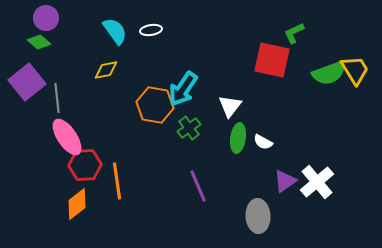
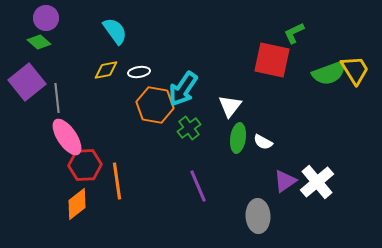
white ellipse: moved 12 px left, 42 px down
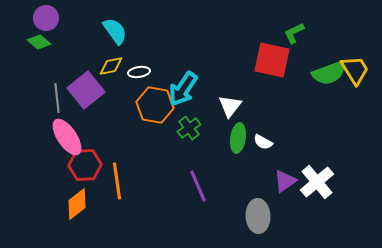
yellow diamond: moved 5 px right, 4 px up
purple square: moved 59 px right, 8 px down
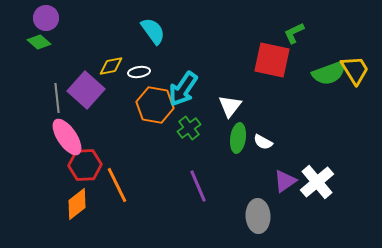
cyan semicircle: moved 38 px right
purple square: rotated 9 degrees counterclockwise
orange line: moved 4 px down; rotated 18 degrees counterclockwise
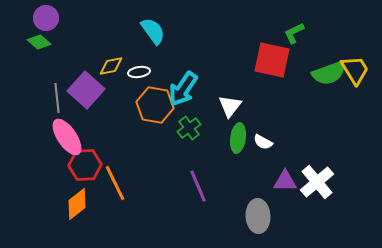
purple triangle: rotated 35 degrees clockwise
orange line: moved 2 px left, 2 px up
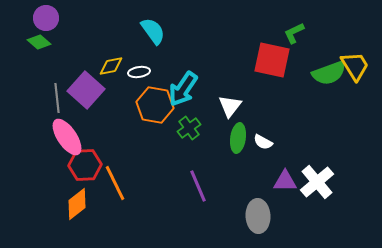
yellow trapezoid: moved 4 px up
